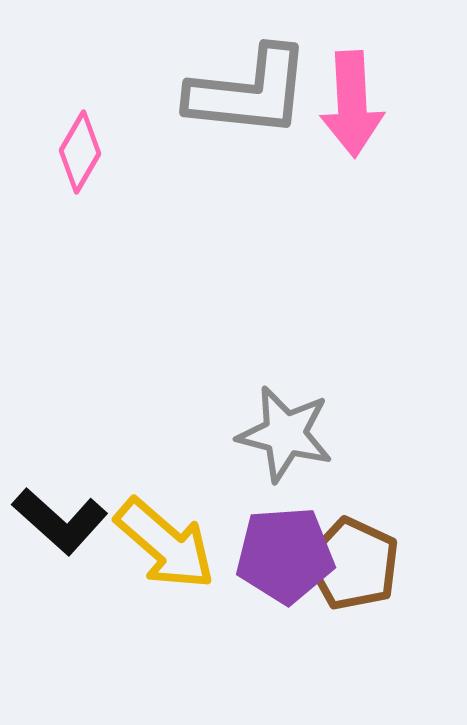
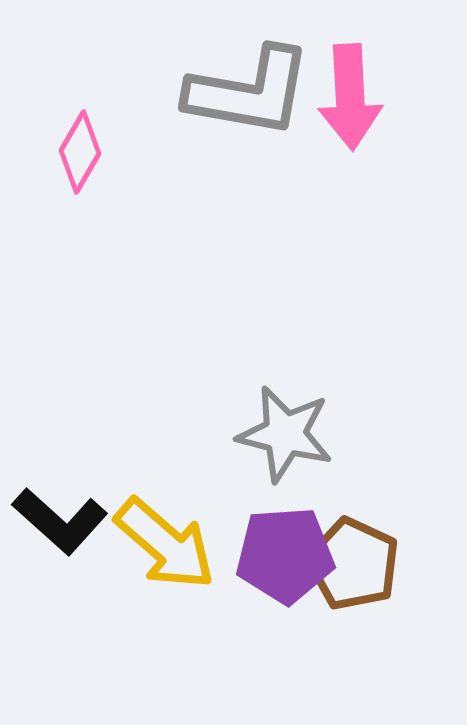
gray L-shape: rotated 4 degrees clockwise
pink arrow: moved 2 px left, 7 px up
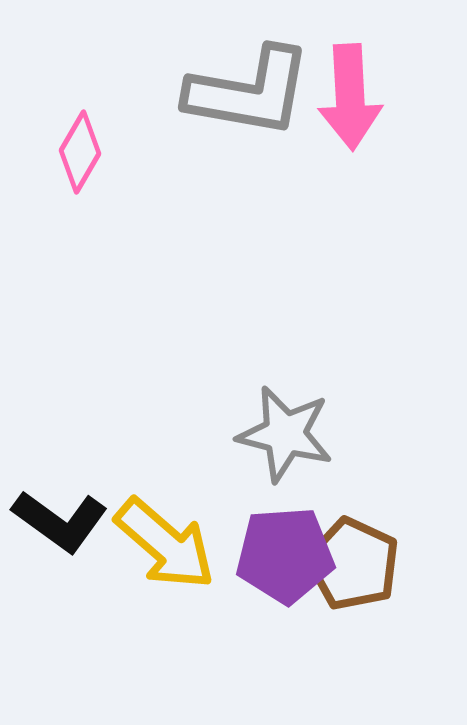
black L-shape: rotated 6 degrees counterclockwise
